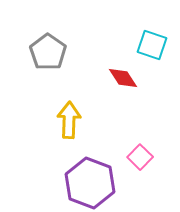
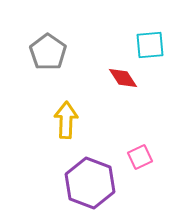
cyan square: moved 2 px left; rotated 24 degrees counterclockwise
yellow arrow: moved 3 px left
pink square: rotated 20 degrees clockwise
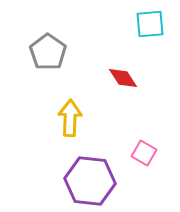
cyan square: moved 21 px up
yellow arrow: moved 4 px right, 2 px up
pink square: moved 4 px right, 4 px up; rotated 35 degrees counterclockwise
purple hexagon: moved 2 px up; rotated 15 degrees counterclockwise
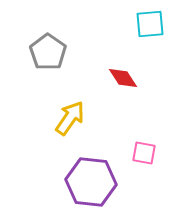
yellow arrow: rotated 33 degrees clockwise
pink square: rotated 20 degrees counterclockwise
purple hexagon: moved 1 px right, 1 px down
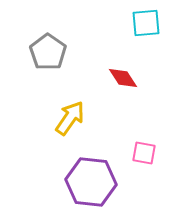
cyan square: moved 4 px left, 1 px up
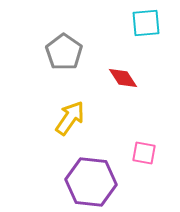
gray pentagon: moved 16 px right
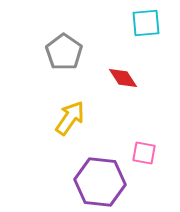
purple hexagon: moved 9 px right
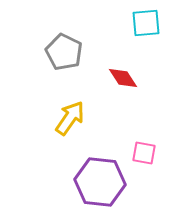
gray pentagon: rotated 9 degrees counterclockwise
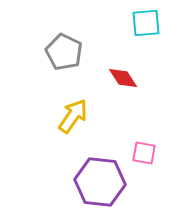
yellow arrow: moved 3 px right, 2 px up
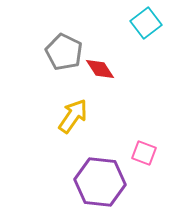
cyan square: rotated 32 degrees counterclockwise
red diamond: moved 23 px left, 9 px up
pink square: rotated 10 degrees clockwise
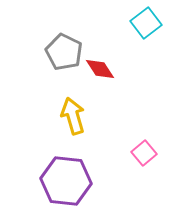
yellow arrow: rotated 51 degrees counterclockwise
pink square: rotated 30 degrees clockwise
purple hexagon: moved 34 px left, 1 px up
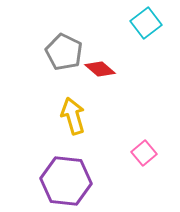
red diamond: rotated 16 degrees counterclockwise
